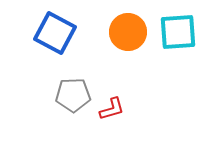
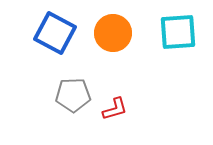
orange circle: moved 15 px left, 1 px down
red L-shape: moved 3 px right
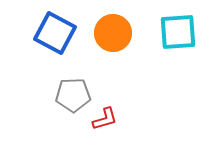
red L-shape: moved 10 px left, 10 px down
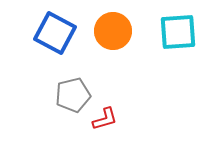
orange circle: moved 2 px up
gray pentagon: rotated 12 degrees counterclockwise
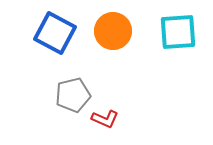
red L-shape: rotated 40 degrees clockwise
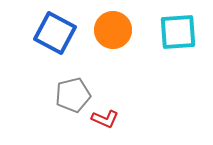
orange circle: moved 1 px up
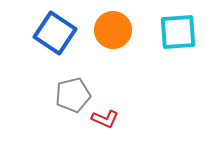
blue square: rotated 6 degrees clockwise
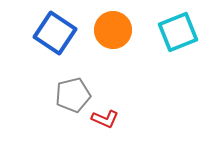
cyan square: rotated 18 degrees counterclockwise
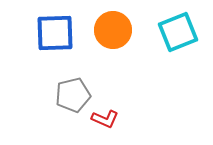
blue square: rotated 36 degrees counterclockwise
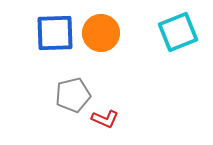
orange circle: moved 12 px left, 3 px down
